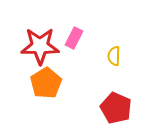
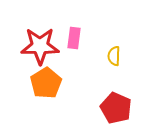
pink rectangle: rotated 20 degrees counterclockwise
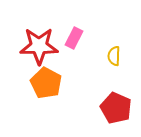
pink rectangle: rotated 20 degrees clockwise
red star: moved 1 px left
orange pentagon: rotated 12 degrees counterclockwise
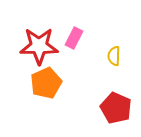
orange pentagon: rotated 20 degrees clockwise
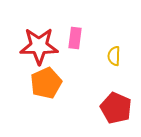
pink rectangle: moved 1 px right; rotated 20 degrees counterclockwise
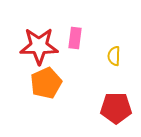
red pentagon: rotated 24 degrees counterclockwise
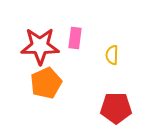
red star: moved 1 px right
yellow semicircle: moved 2 px left, 1 px up
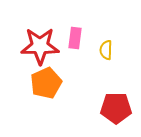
yellow semicircle: moved 6 px left, 5 px up
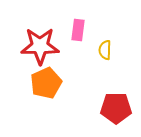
pink rectangle: moved 3 px right, 8 px up
yellow semicircle: moved 1 px left
